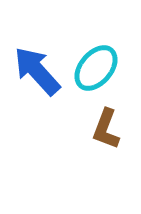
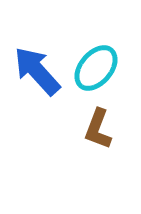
brown L-shape: moved 8 px left
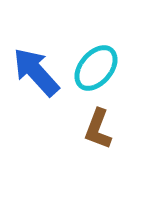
blue arrow: moved 1 px left, 1 px down
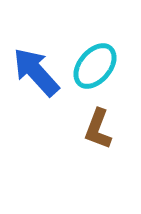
cyan ellipse: moved 1 px left, 2 px up
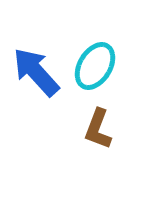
cyan ellipse: rotated 9 degrees counterclockwise
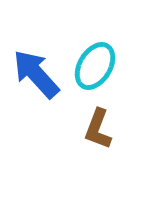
blue arrow: moved 2 px down
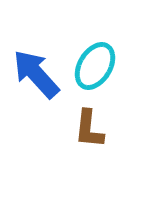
brown L-shape: moved 9 px left; rotated 15 degrees counterclockwise
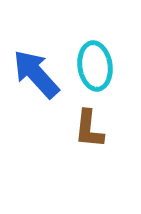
cyan ellipse: rotated 39 degrees counterclockwise
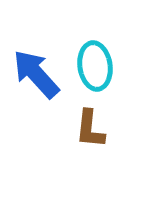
brown L-shape: moved 1 px right
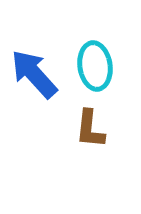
blue arrow: moved 2 px left
